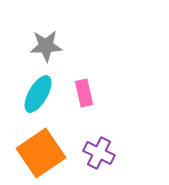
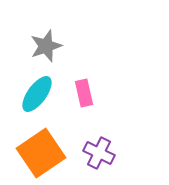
gray star: rotated 16 degrees counterclockwise
cyan ellipse: moved 1 px left; rotated 6 degrees clockwise
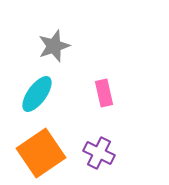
gray star: moved 8 px right
pink rectangle: moved 20 px right
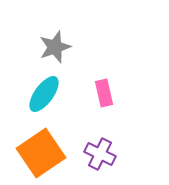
gray star: moved 1 px right, 1 px down
cyan ellipse: moved 7 px right
purple cross: moved 1 px right, 1 px down
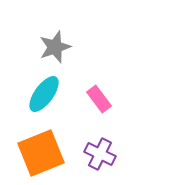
pink rectangle: moved 5 px left, 6 px down; rotated 24 degrees counterclockwise
orange square: rotated 12 degrees clockwise
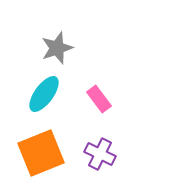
gray star: moved 2 px right, 1 px down
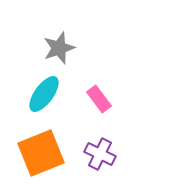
gray star: moved 2 px right
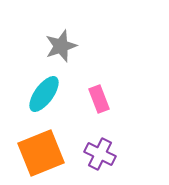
gray star: moved 2 px right, 2 px up
pink rectangle: rotated 16 degrees clockwise
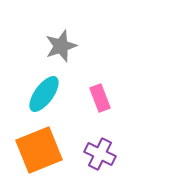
pink rectangle: moved 1 px right, 1 px up
orange square: moved 2 px left, 3 px up
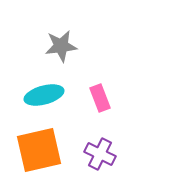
gray star: rotated 12 degrees clockwise
cyan ellipse: moved 1 px down; rotated 39 degrees clockwise
orange square: rotated 9 degrees clockwise
